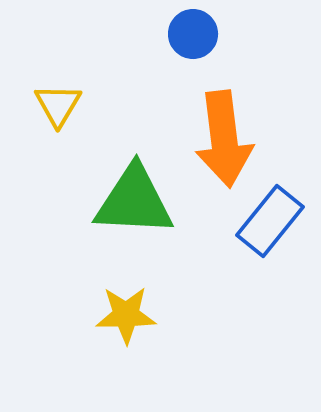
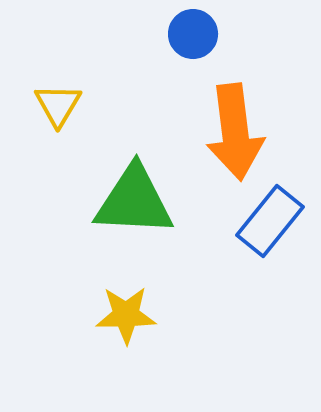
orange arrow: moved 11 px right, 7 px up
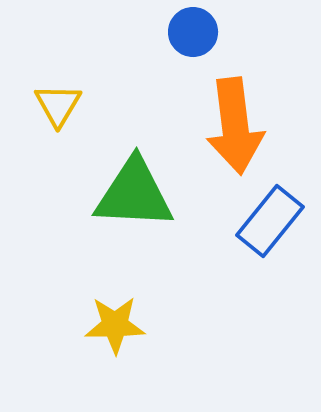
blue circle: moved 2 px up
orange arrow: moved 6 px up
green triangle: moved 7 px up
yellow star: moved 11 px left, 10 px down
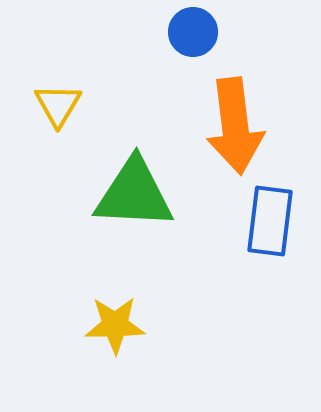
blue rectangle: rotated 32 degrees counterclockwise
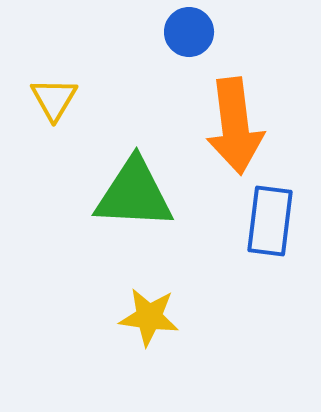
blue circle: moved 4 px left
yellow triangle: moved 4 px left, 6 px up
yellow star: moved 34 px right, 8 px up; rotated 8 degrees clockwise
